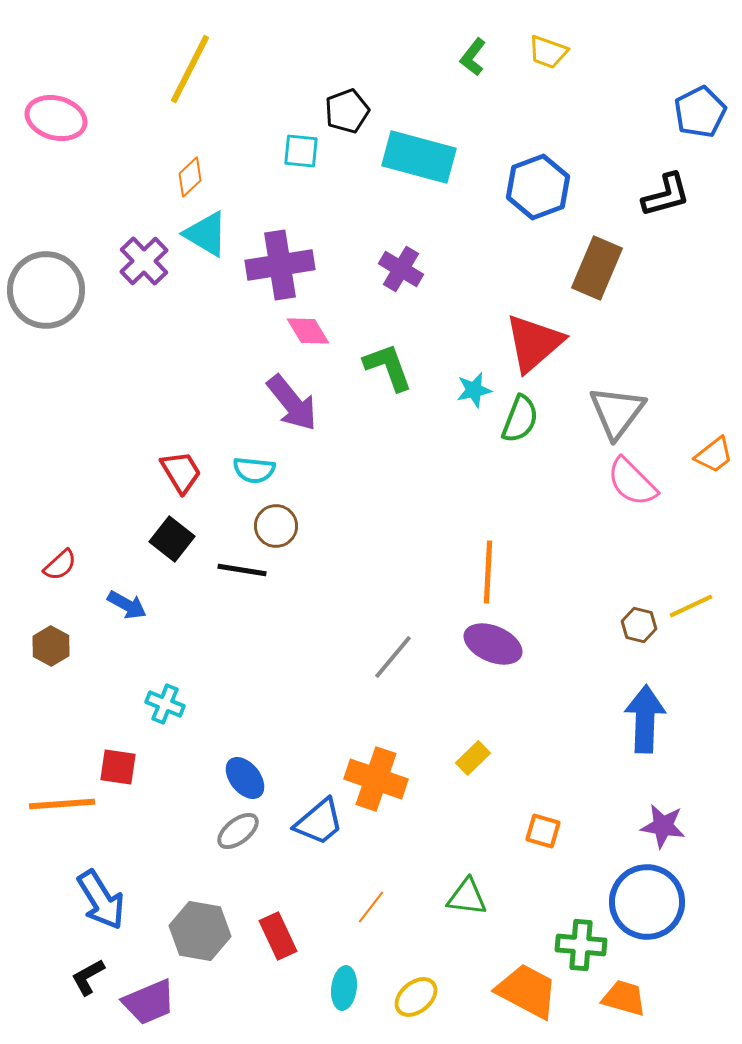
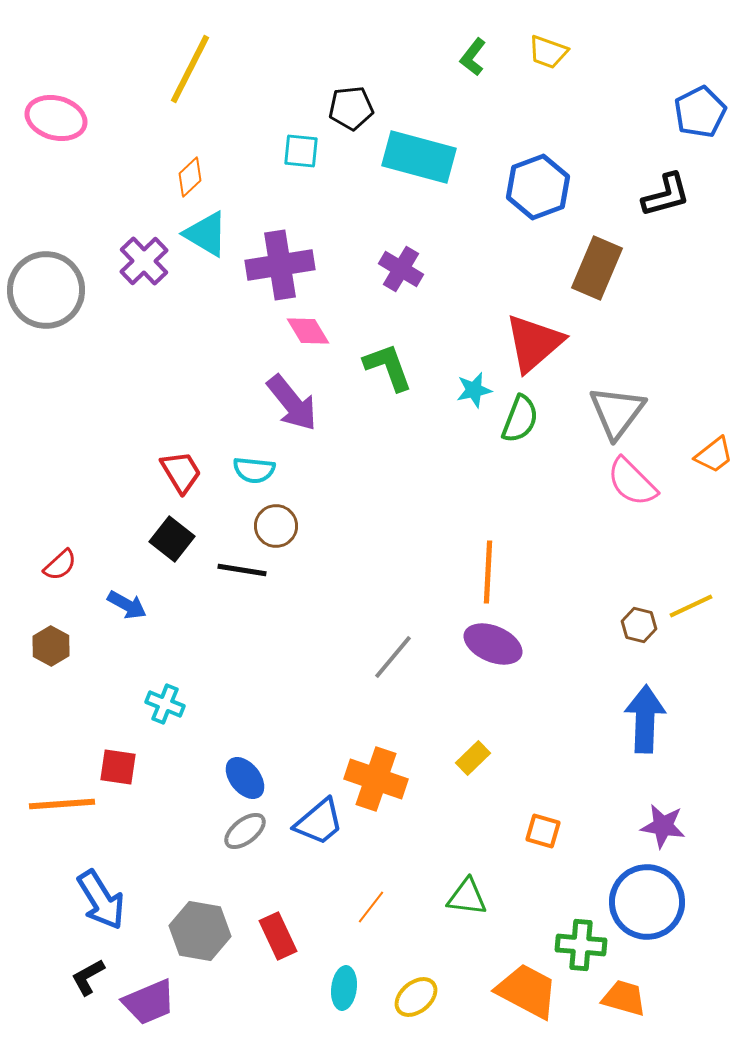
black pentagon at (347, 111): moved 4 px right, 3 px up; rotated 15 degrees clockwise
gray ellipse at (238, 831): moved 7 px right
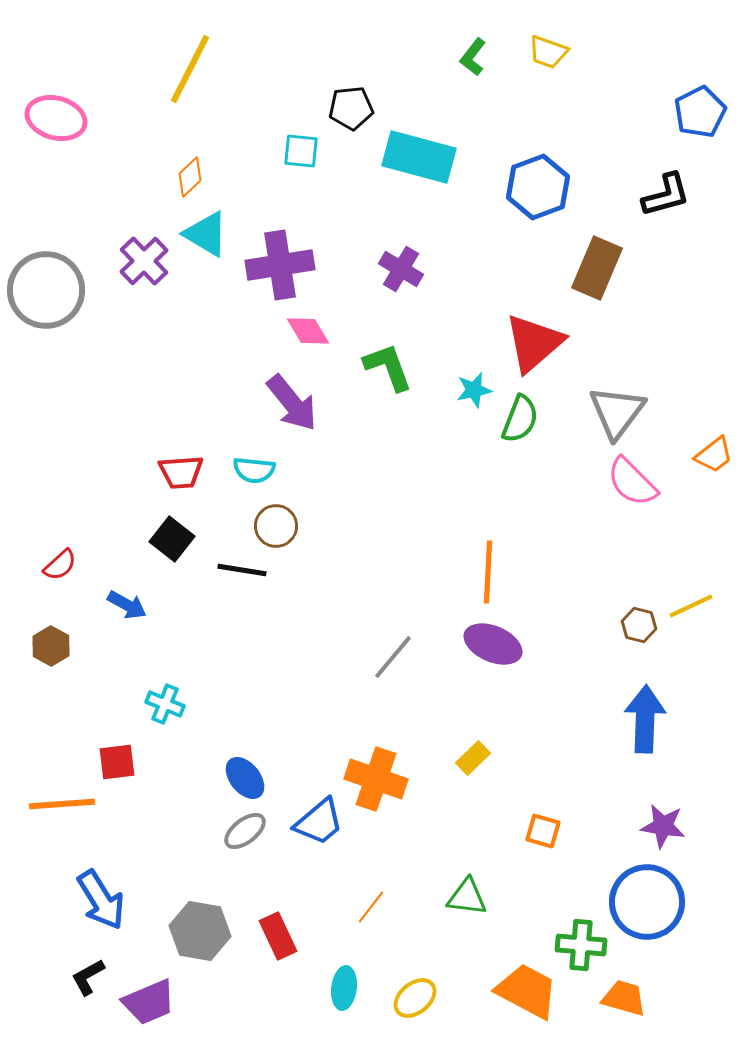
red trapezoid at (181, 472): rotated 117 degrees clockwise
red square at (118, 767): moved 1 px left, 5 px up; rotated 15 degrees counterclockwise
yellow ellipse at (416, 997): moved 1 px left, 1 px down
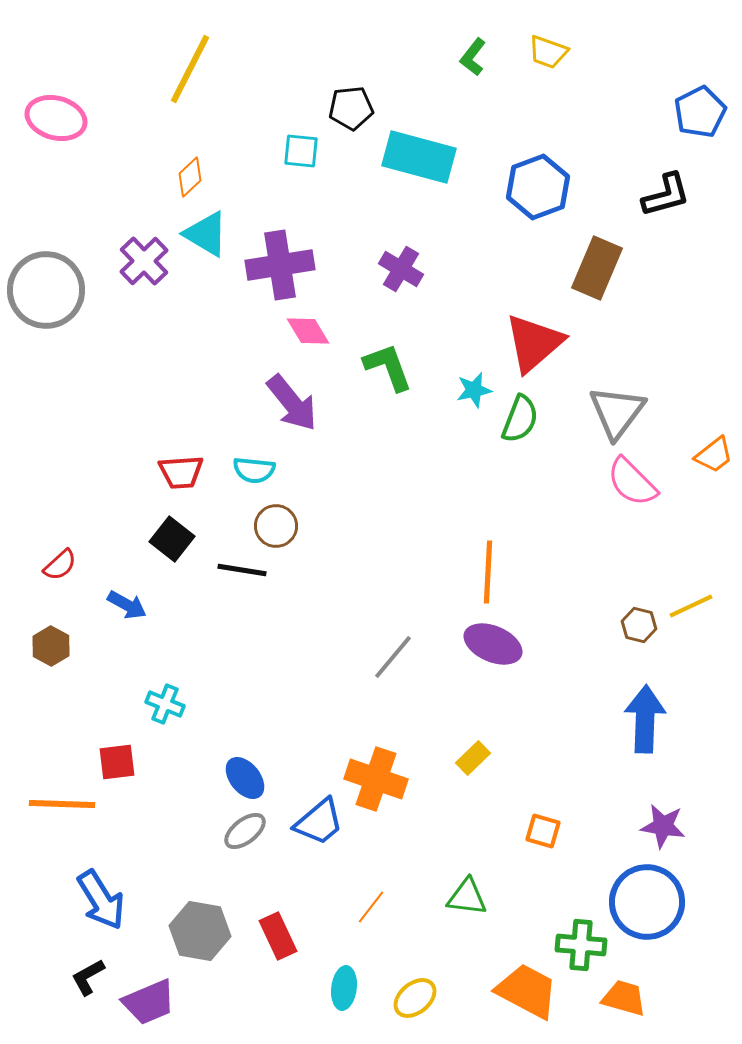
orange line at (62, 804): rotated 6 degrees clockwise
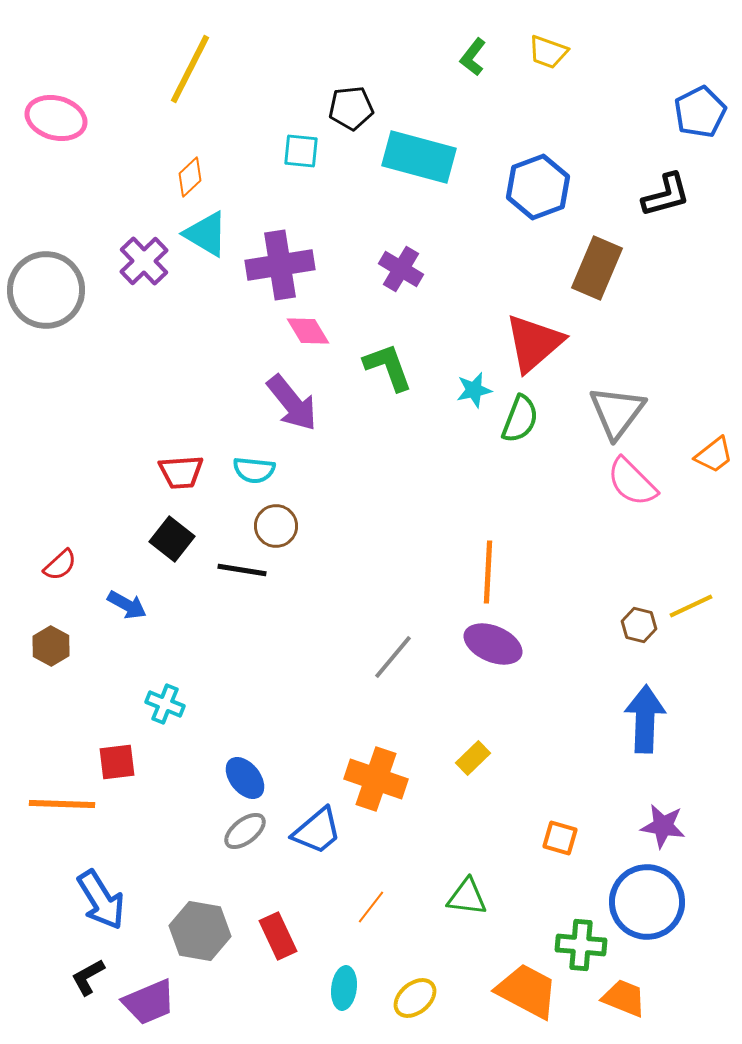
blue trapezoid at (319, 822): moved 2 px left, 9 px down
orange square at (543, 831): moved 17 px right, 7 px down
orange trapezoid at (624, 998): rotated 6 degrees clockwise
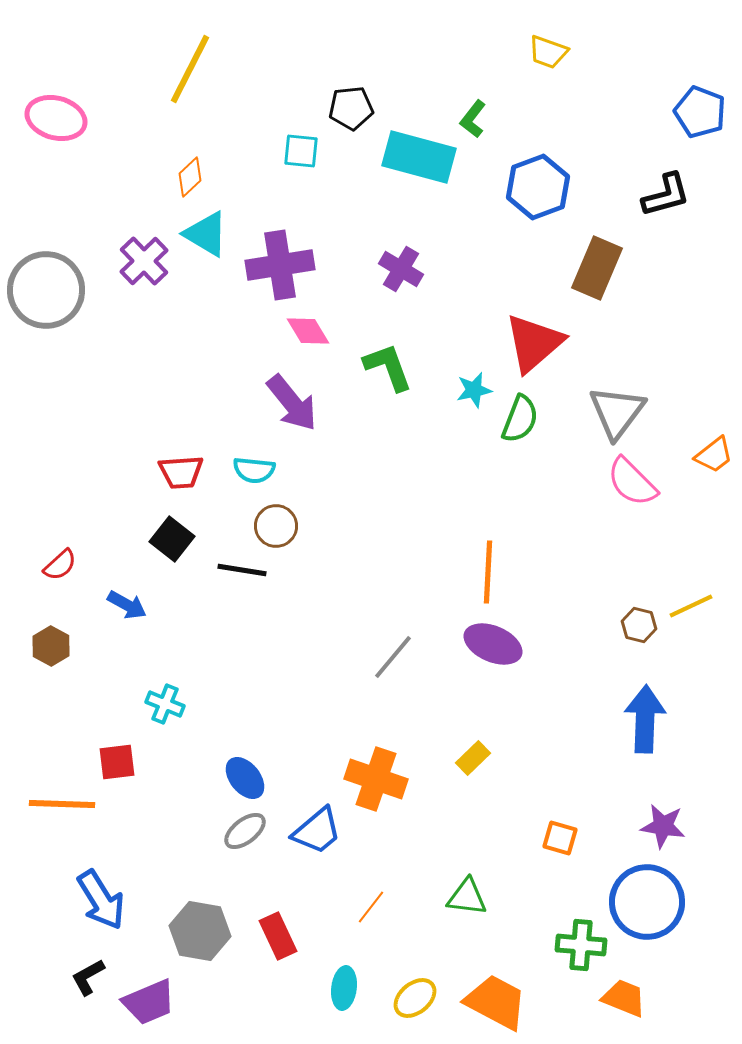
green L-shape at (473, 57): moved 62 px down
blue pentagon at (700, 112): rotated 24 degrees counterclockwise
orange trapezoid at (527, 991): moved 31 px left, 11 px down
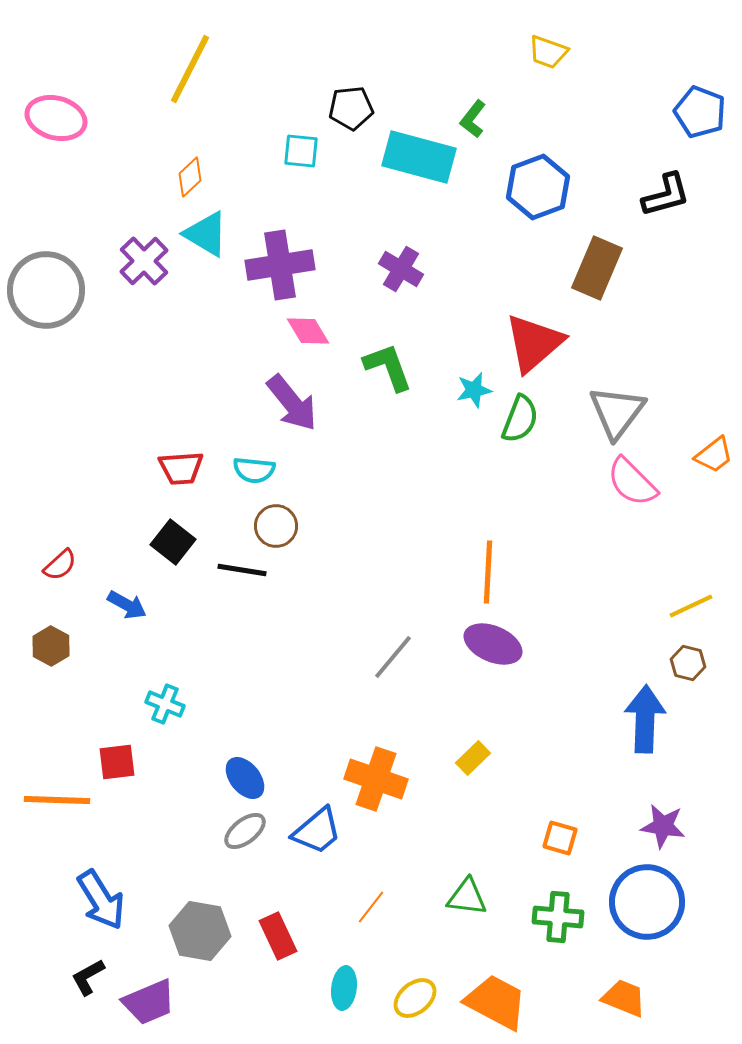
red trapezoid at (181, 472): moved 4 px up
black square at (172, 539): moved 1 px right, 3 px down
brown hexagon at (639, 625): moved 49 px right, 38 px down
orange line at (62, 804): moved 5 px left, 4 px up
green cross at (581, 945): moved 23 px left, 28 px up
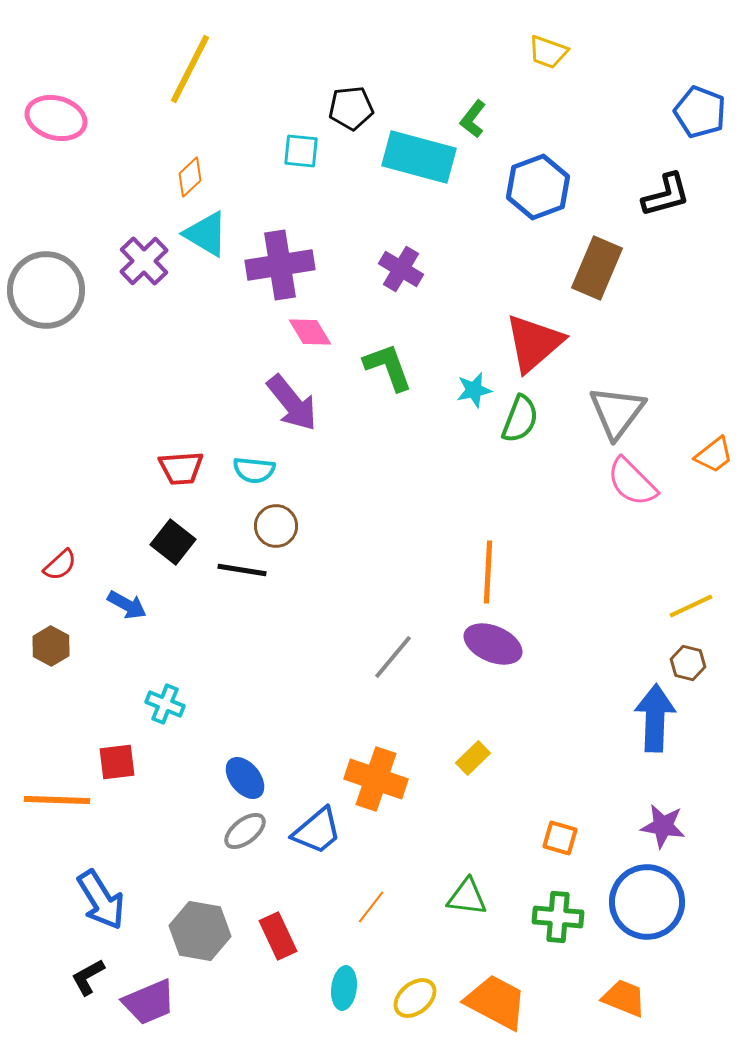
pink diamond at (308, 331): moved 2 px right, 1 px down
blue arrow at (645, 719): moved 10 px right, 1 px up
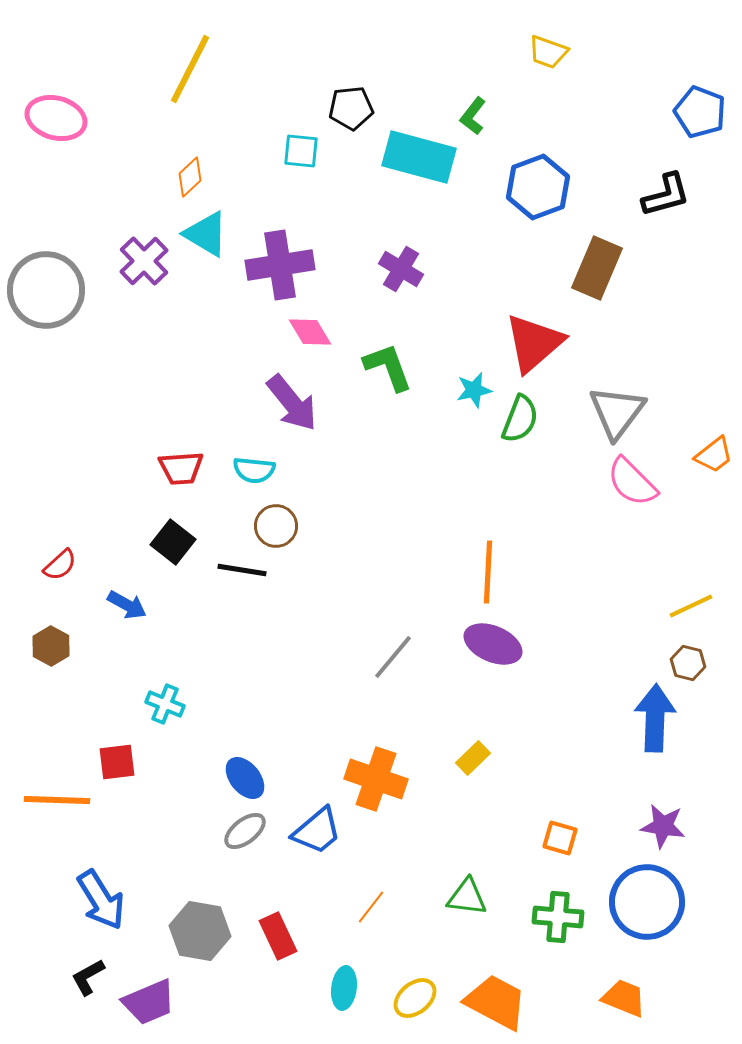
green L-shape at (473, 119): moved 3 px up
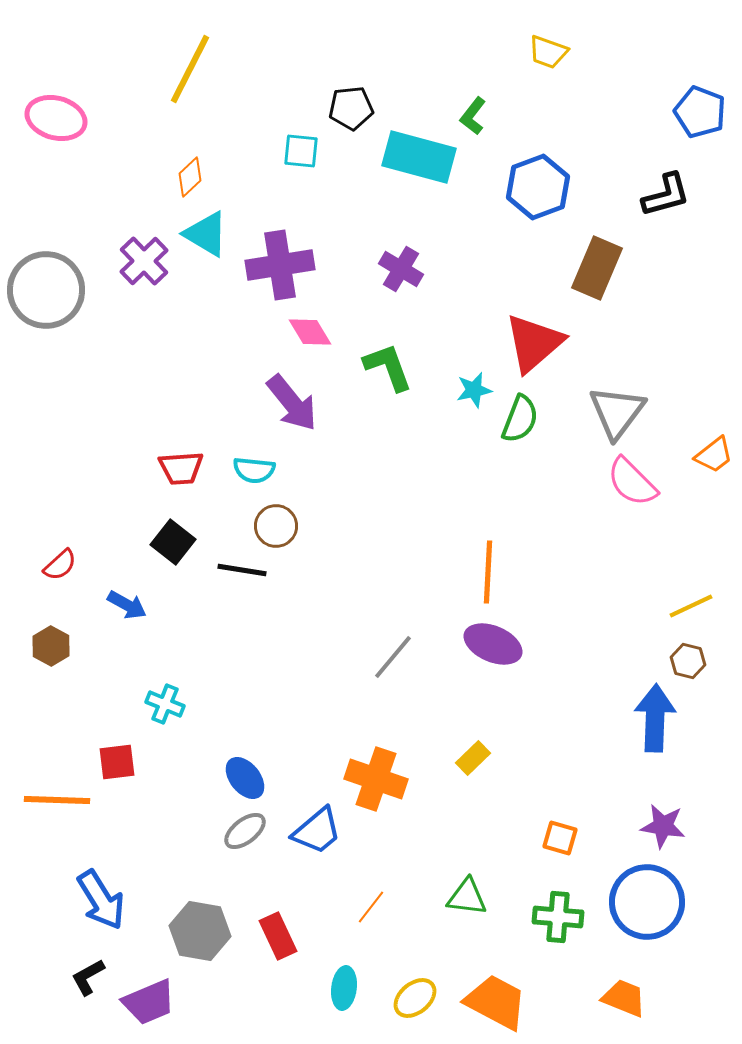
brown hexagon at (688, 663): moved 2 px up
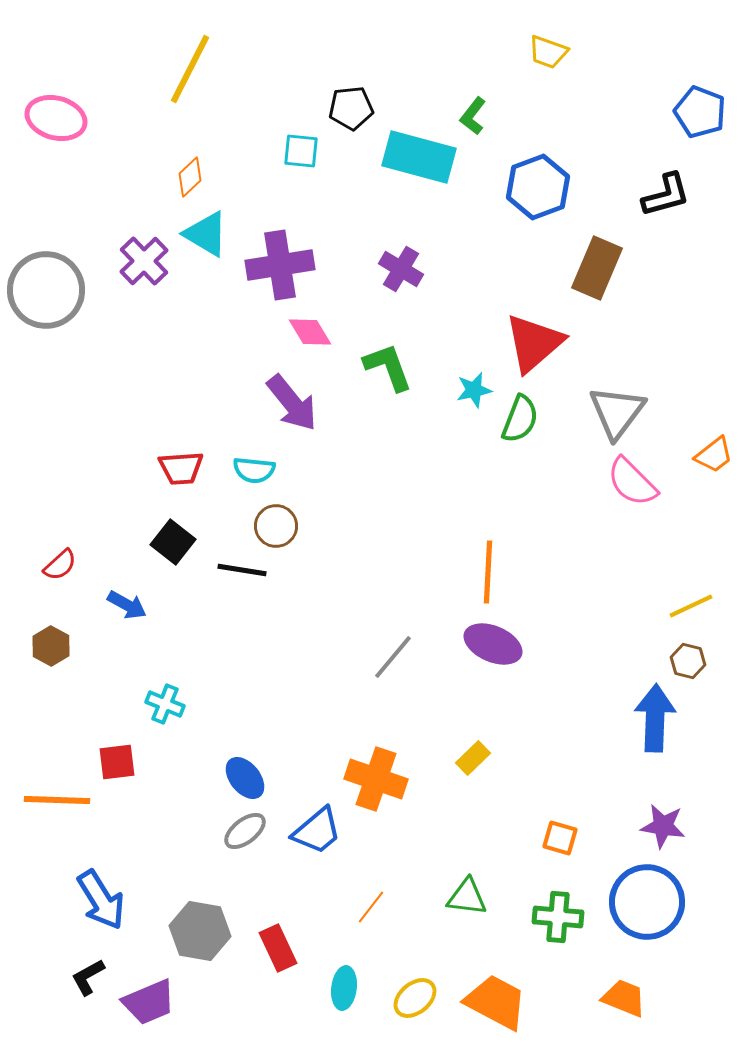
red rectangle at (278, 936): moved 12 px down
